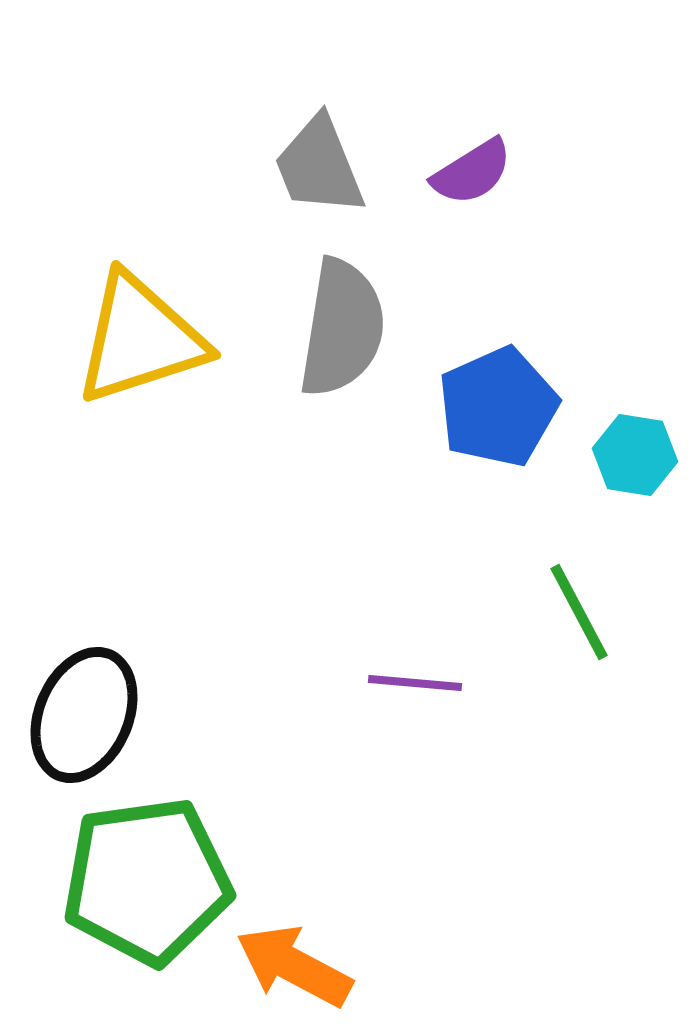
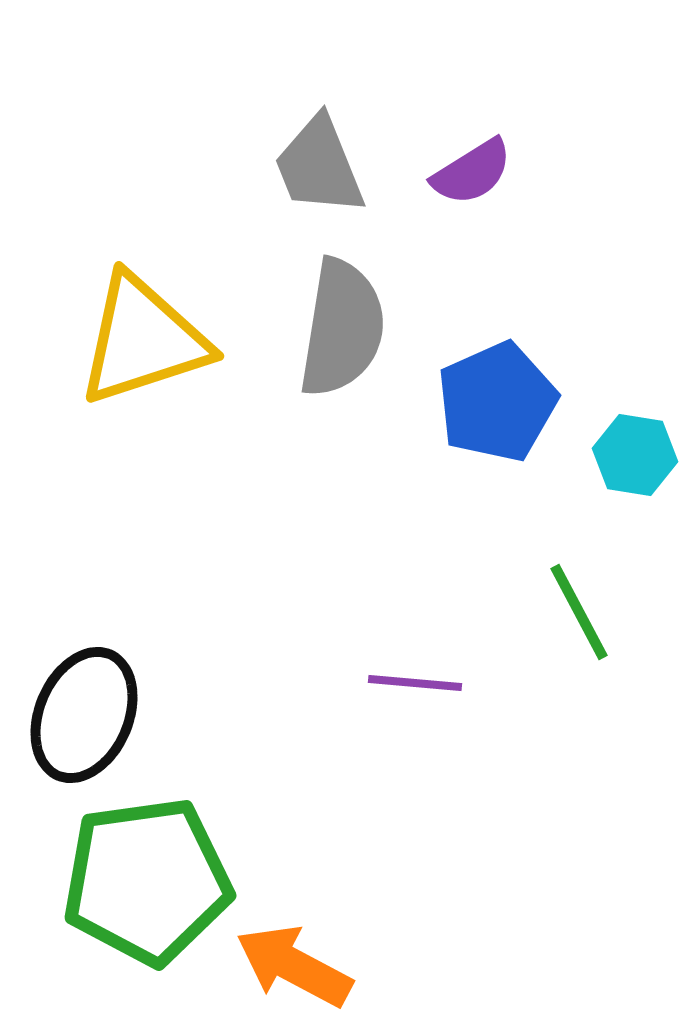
yellow triangle: moved 3 px right, 1 px down
blue pentagon: moved 1 px left, 5 px up
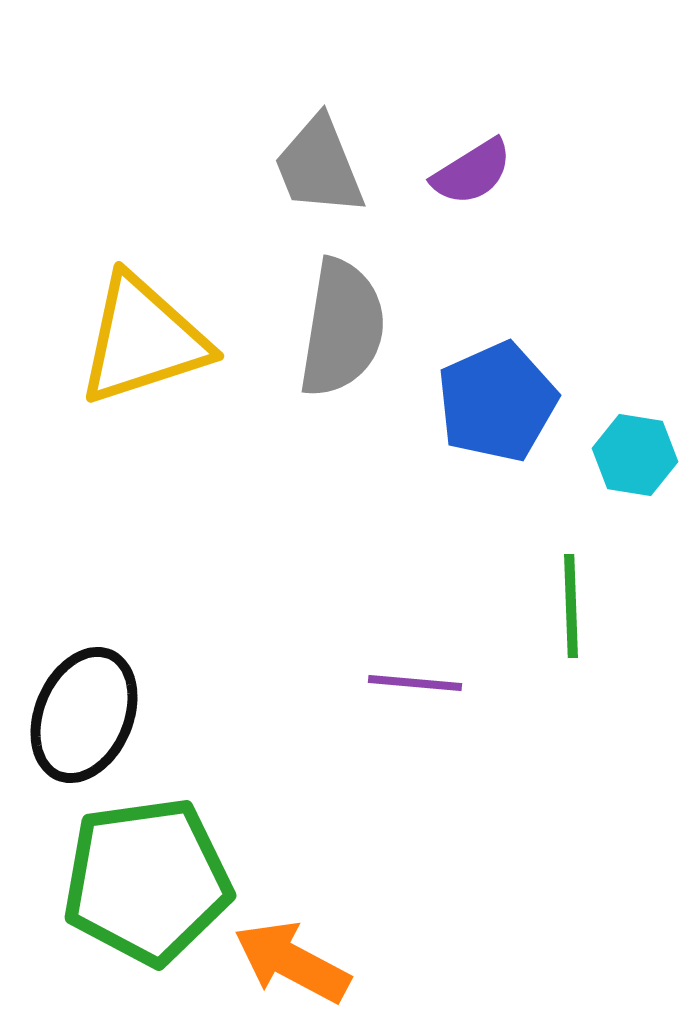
green line: moved 8 px left, 6 px up; rotated 26 degrees clockwise
orange arrow: moved 2 px left, 4 px up
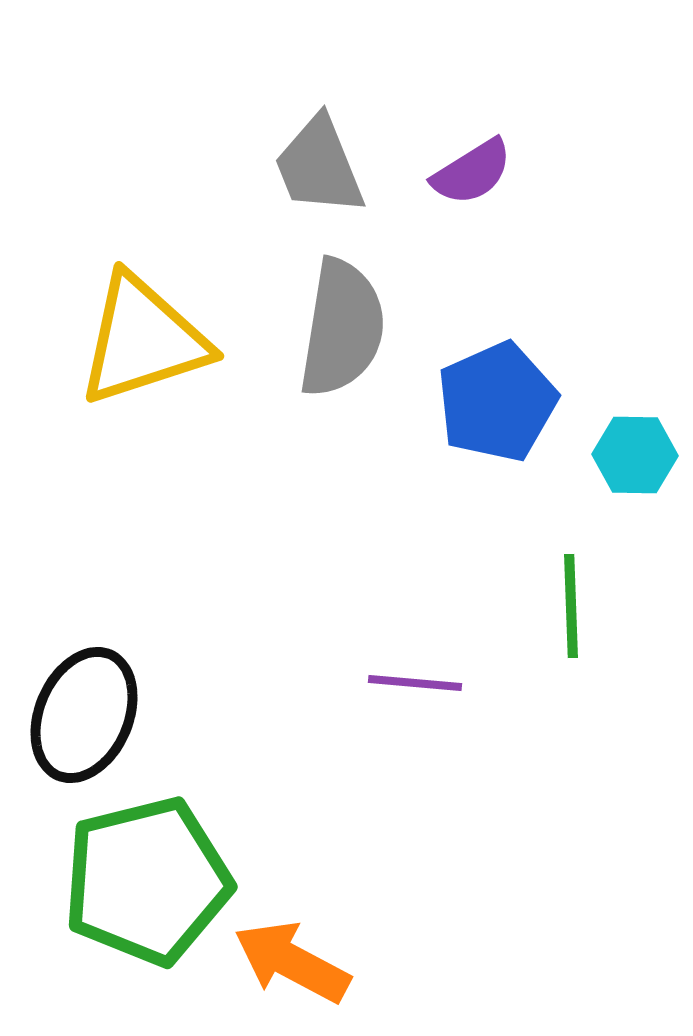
cyan hexagon: rotated 8 degrees counterclockwise
green pentagon: rotated 6 degrees counterclockwise
